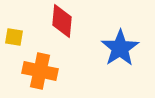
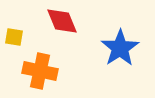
red diamond: rotated 28 degrees counterclockwise
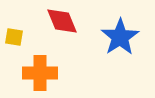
blue star: moved 11 px up
orange cross: moved 2 px down; rotated 12 degrees counterclockwise
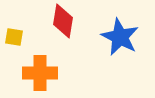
red diamond: moved 1 px right; rotated 32 degrees clockwise
blue star: rotated 12 degrees counterclockwise
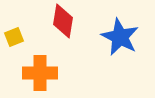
yellow square: rotated 30 degrees counterclockwise
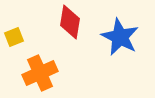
red diamond: moved 7 px right, 1 px down
orange cross: rotated 24 degrees counterclockwise
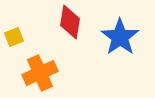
blue star: rotated 9 degrees clockwise
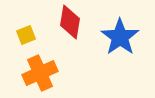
yellow square: moved 12 px right, 2 px up
